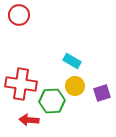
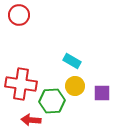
purple square: rotated 18 degrees clockwise
red arrow: moved 2 px right
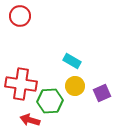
red circle: moved 1 px right, 1 px down
purple square: rotated 24 degrees counterclockwise
green hexagon: moved 2 px left
red arrow: moved 1 px left; rotated 12 degrees clockwise
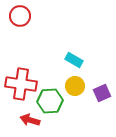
cyan rectangle: moved 2 px right, 1 px up
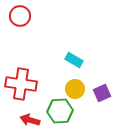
yellow circle: moved 3 px down
green hexagon: moved 10 px right, 10 px down
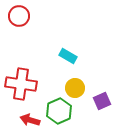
red circle: moved 1 px left
cyan rectangle: moved 6 px left, 4 px up
yellow circle: moved 1 px up
purple square: moved 8 px down
green hexagon: moved 1 px left; rotated 20 degrees counterclockwise
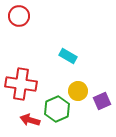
yellow circle: moved 3 px right, 3 px down
green hexagon: moved 2 px left, 2 px up
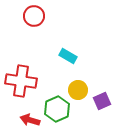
red circle: moved 15 px right
red cross: moved 3 px up
yellow circle: moved 1 px up
